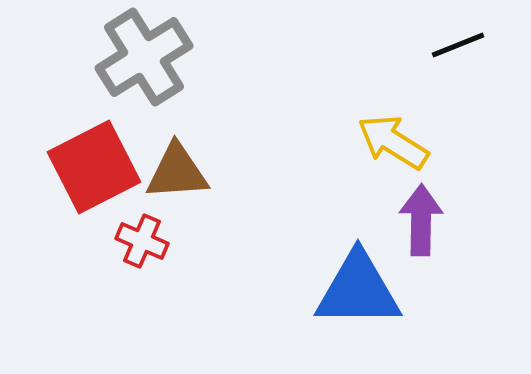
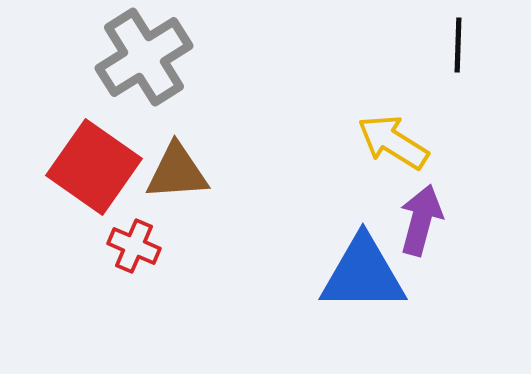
black line: rotated 66 degrees counterclockwise
red square: rotated 28 degrees counterclockwise
purple arrow: rotated 14 degrees clockwise
red cross: moved 8 px left, 5 px down
blue triangle: moved 5 px right, 16 px up
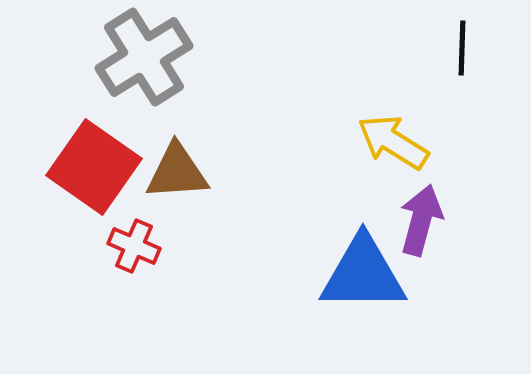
black line: moved 4 px right, 3 px down
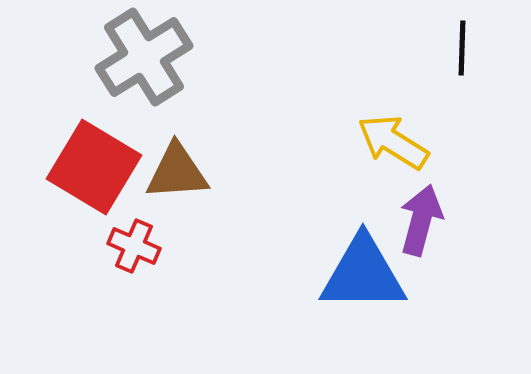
red square: rotated 4 degrees counterclockwise
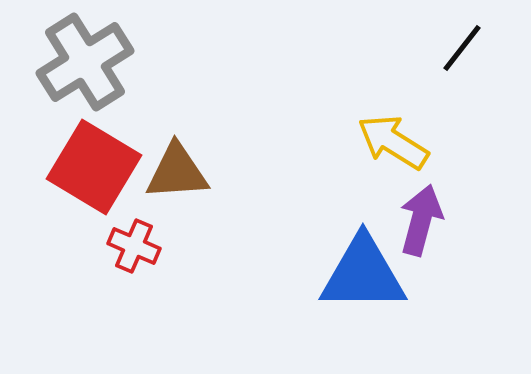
black line: rotated 36 degrees clockwise
gray cross: moved 59 px left, 5 px down
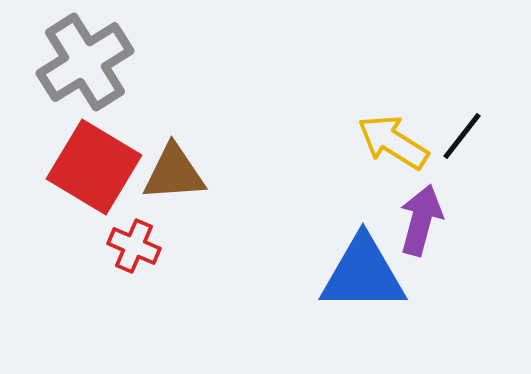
black line: moved 88 px down
brown triangle: moved 3 px left, 1 px down
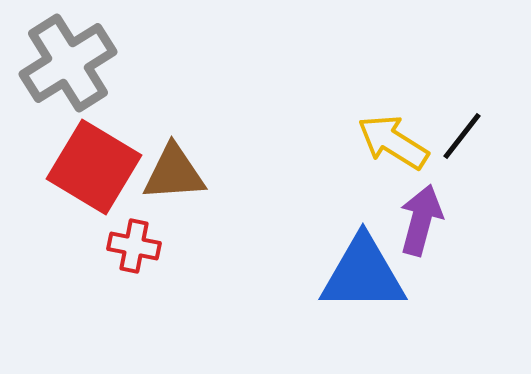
gray cross: moved 17 px left, 1 px down
red cross: rotated 12 degrees counterclockwise
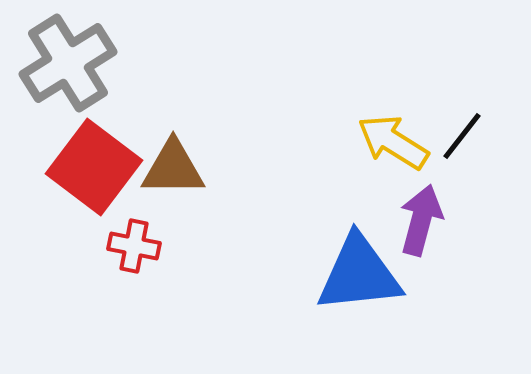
red square: rotated 6 degrees clockwise
brown triangle: moved 1 px left, 5 px up; rotated 4 degrees clockwise
blue triangle: moved 4 px left; rotated 6 degrees counterclockwise
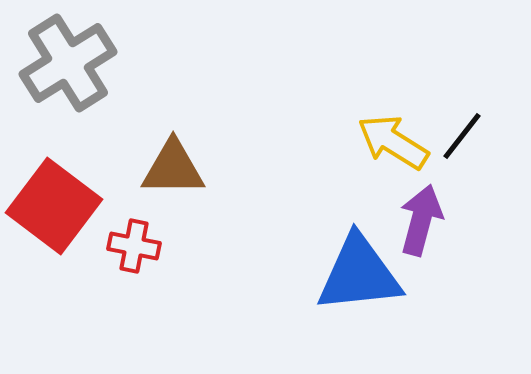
red square: moved 40 px left, 39 px down
